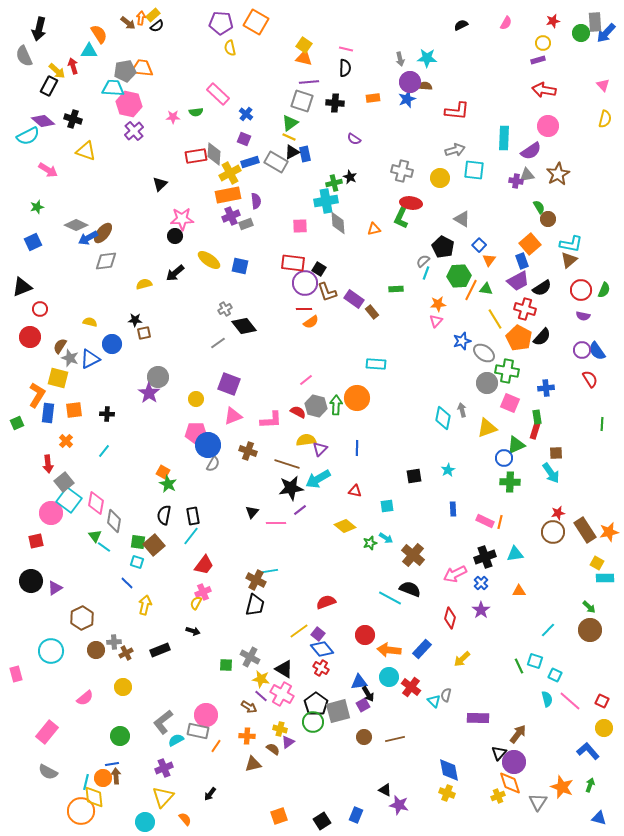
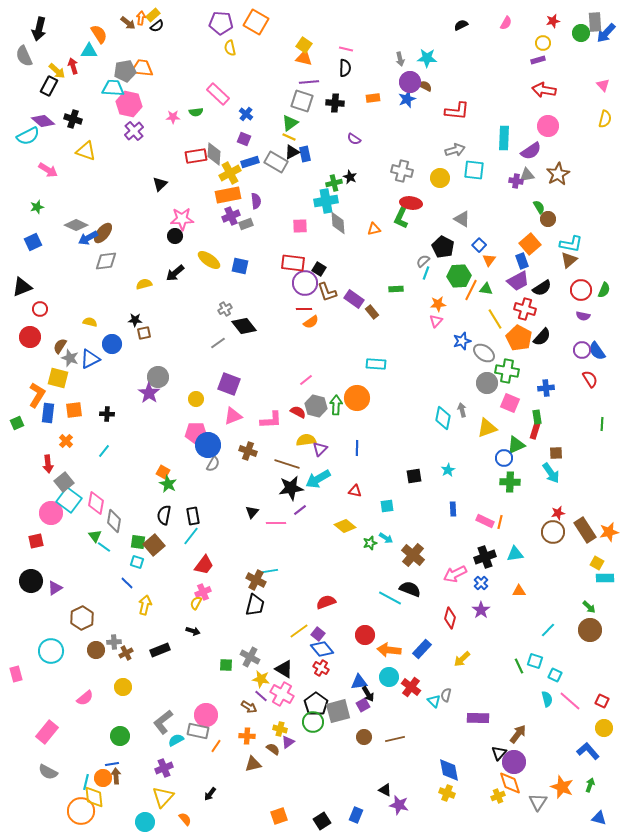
brown semicircle at (425, 86): rotated 24 degrees clockwise
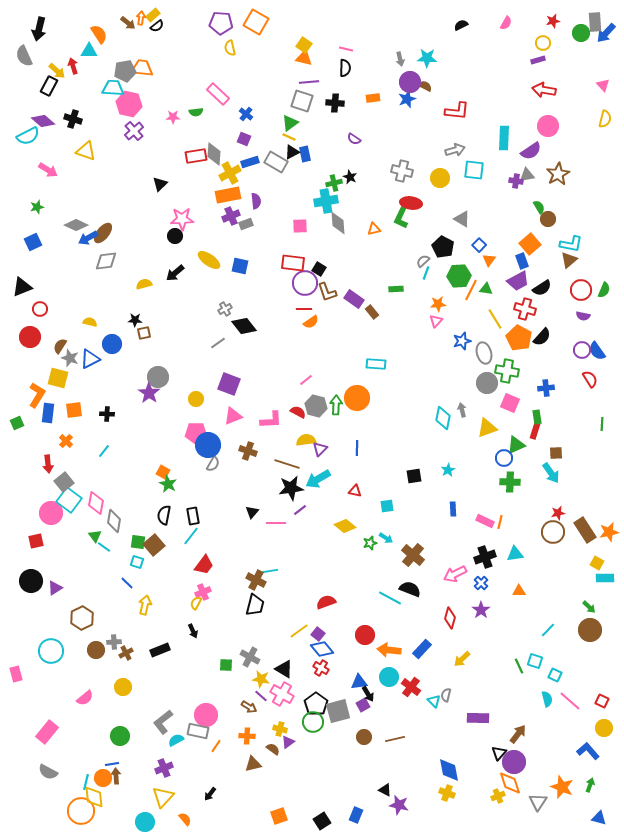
gray ellipse at (484, 353): rotated 40 degrees clockwise
black arrow at (193, 631): rotated 48 degrees clockwise
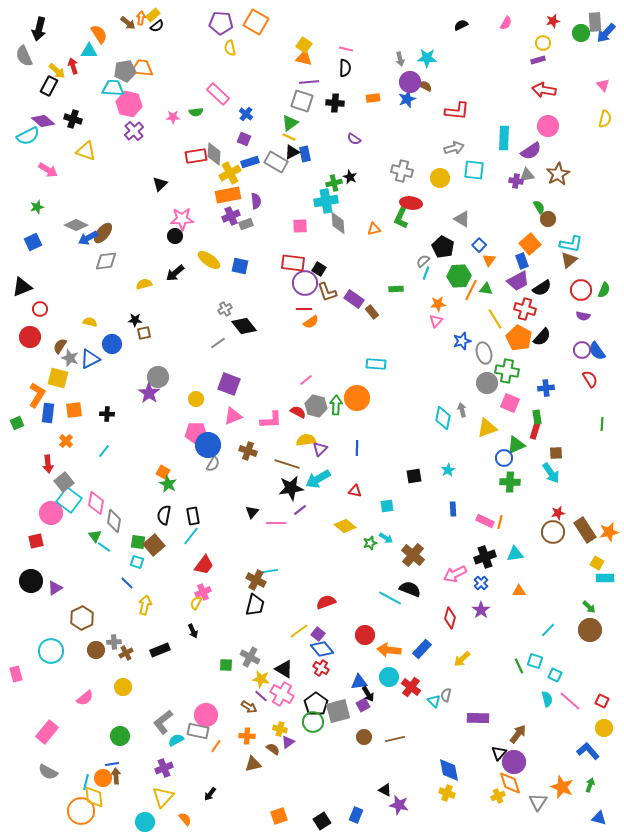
gray arrow at (455, 150): moved 1 px left, 2 px up
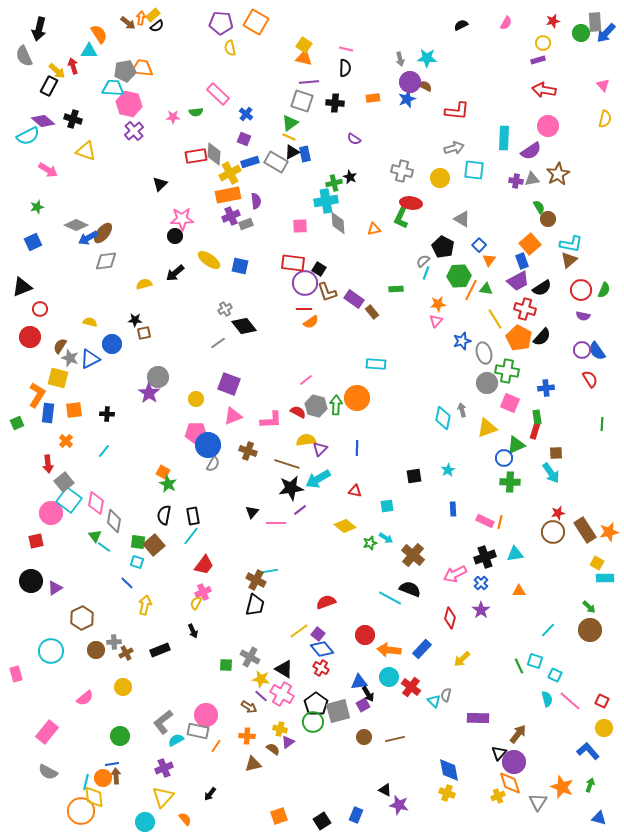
gray triangle at (527, 175): moved 5 px right, 4 px down
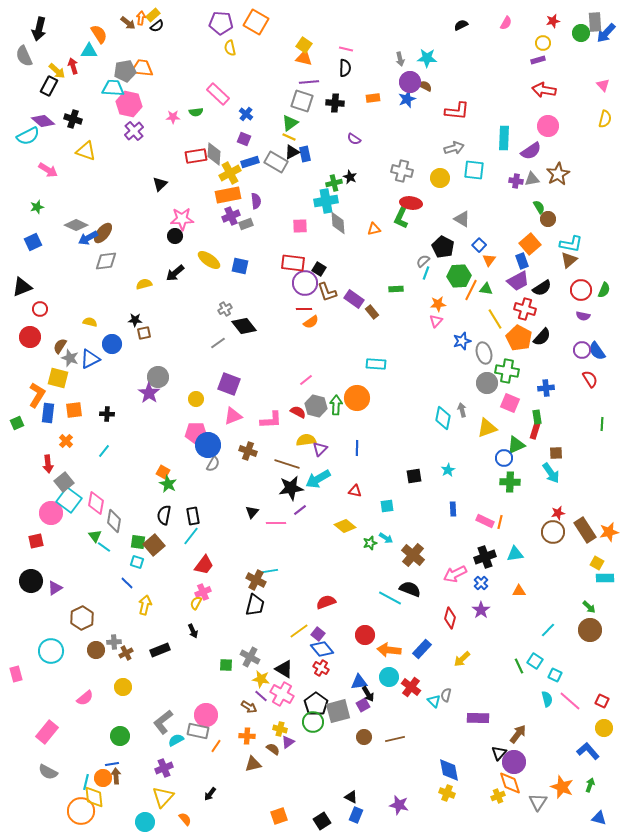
cyan square at (535, 661): rotated 14 degrees clockwise
black triangle at (385, 790): moved 34 px left, 7 px down
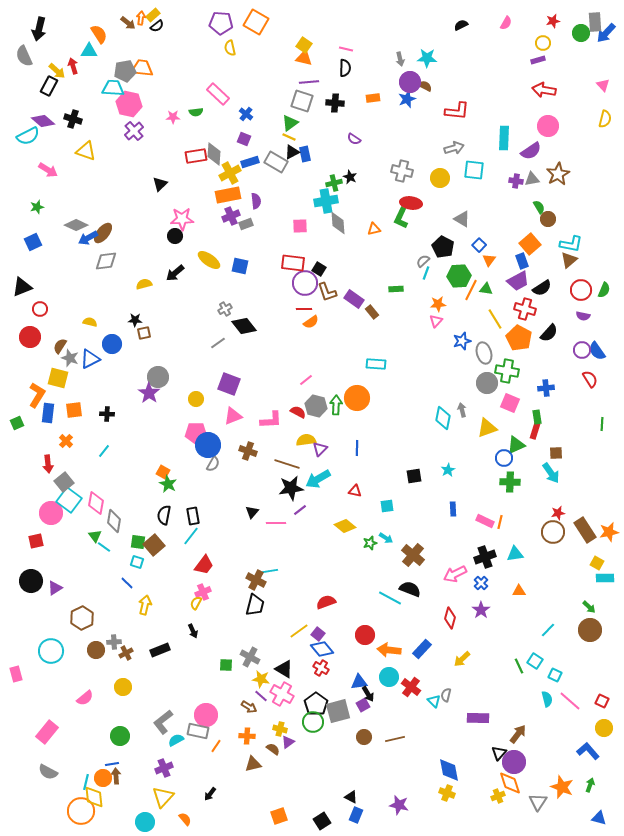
black semicircle at (542, 337): moved 7 px right, 4 px up
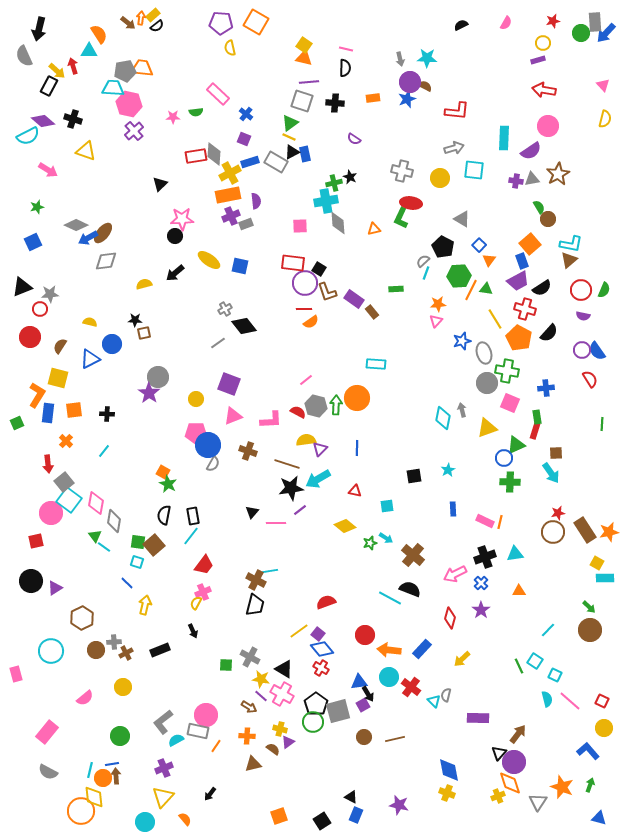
gray star at (70, 358): moved 20 px left, 64 px up; rotated 24 degrees counterclockwise
cyan line at (86, 782): moved 4 px right, 12 px up
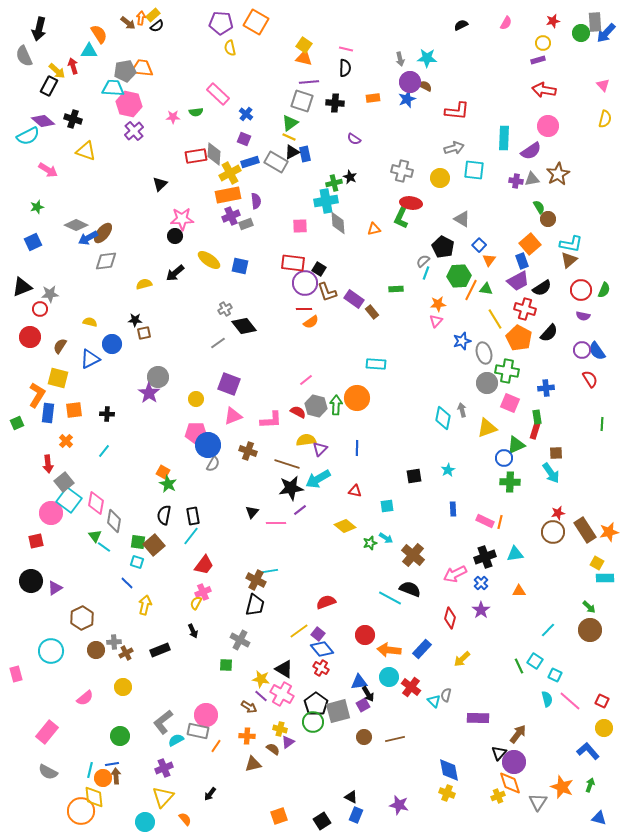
gray cross at (250, 657): moved 10 px left, 17 px up
